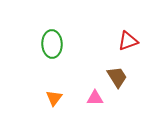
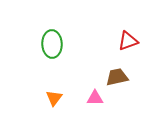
brown trapezoid: rotated 70 degrees counterclockwise
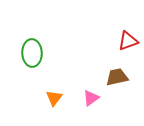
green ellipse: moved 20 px left, 9 px down
pink triangle: moved 4 px left; rotated 36 degrees counterclockwise
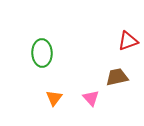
green ellipse: moved 10 px right
pink triangle: rotated 36 degrees counterclockwise
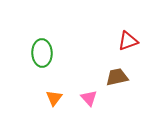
pink triangle: moved 2 px left
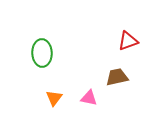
pink triangle: rotated 36 degrees counterclockwise
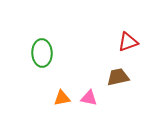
red triangle: moved 1 px down
brown trapezoid: moved 1 px right
orange triangle: moved 8 px right; rotated 42 degrees clockwise
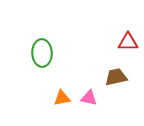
red triangle: rotated 20 degrees clockwise
brown trapezoid: moved 2 px left
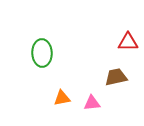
pink triangle: moved 3 px right, 5 px down; rotated 18 degrees counterclockwise
